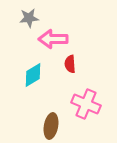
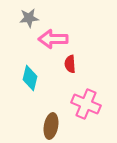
cyan diamond: moved 3 px left, 3 px down; rotated 45 degrees counterclockwise
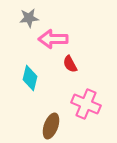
red semicircle: rotated 24 degrees counterclockwise
brown ellipse: rotated 10 degrees clockwise
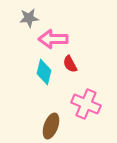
cyan diamond: moved 14 px right, 6 px up
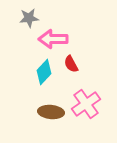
red semicircle: moved 1 px right
cyan diamond: rotated 30 degrees clockwise
pink cross: rotated 32 degrees clockwise
brown ellipse: moved 14 px up; rotated 75 degrees clockwise
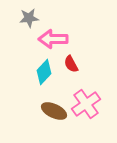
brown ellipse: moved 3 px right, 1 px up; rotated 20 degrees clockwise
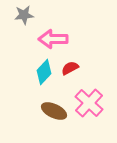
gray star: moved 5 px left, 3 px up
red semicircle: moved 1 px left, 4 px down; rotated 90 degrees clockwise
pink cross: moved 3 px right, 1 px up; rotated 12 degrees counterclockwise
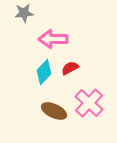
gray star: moved 2 px up
